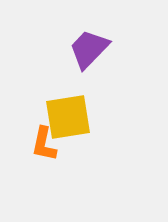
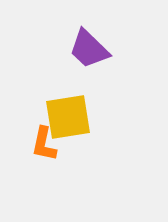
purple trapezoid: rotated 90 degrees counterclockwise
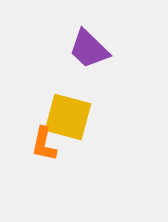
yellow square: rotated 24 degrees clockwise
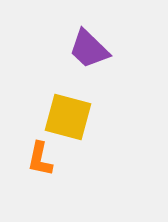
orange L-shape: moved 4 px left, 15 px down
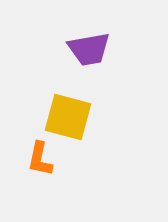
purple trapezoid: rotated 54 degrees counterclockwise
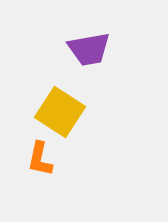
yellow square: moved 8 px left, 5 px up; rotated 18 degrees clockwise
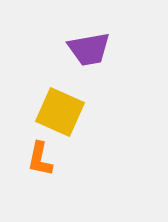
yellow square: rotated 9 degrees counterclockwise
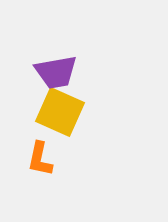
purple trapezoid: moved 33 px left, 23 px down
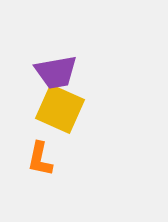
yellow square: moved 3 px up
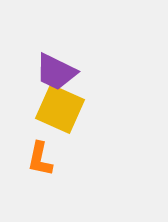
purple trapezoid: rotated 36 degrees clockwise
